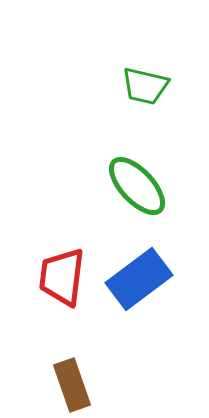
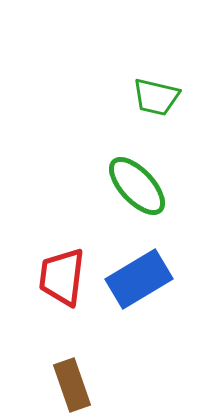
green trapezoid: moved 11 px right, 11 px down
blue rectangle: rotated 6 degrees clockwise
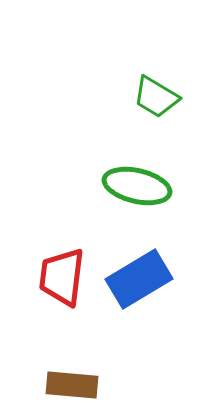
green trapezoid: rotated 18 degrees clockwise
green ellipse: rotated 34 degrees counterclockwise
brown rectangle: rotated 66 degrees counterclockwise
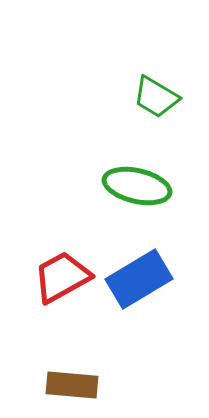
red trapezoid: rotated 54 degrees clockwise
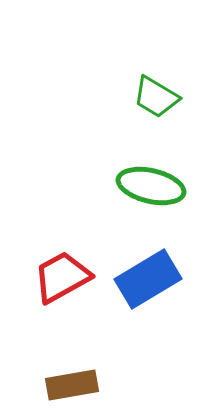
green ellipse: moved 14 px right
blue rectangle: moved 9 px right
brown rectangle: rotated 15 degrees counterclockwise
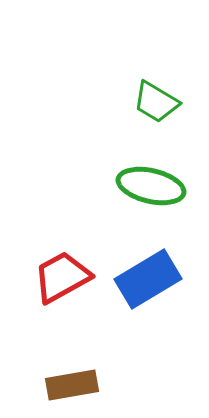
green trapezoid: moved 5 px down
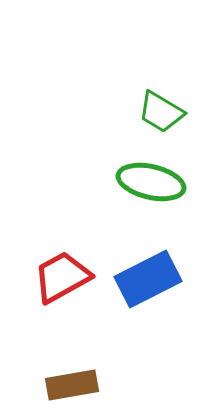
green trapezoid: moved 5 px right, 10 px down
green ellipse: moved 4 px up
blue rectangle: rotated 4 degrees clockwise
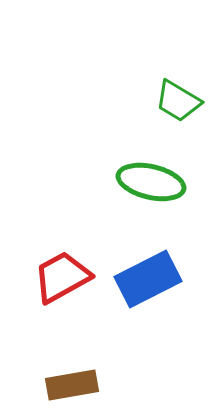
green trapezoid: moved 17 px right, 11 px up
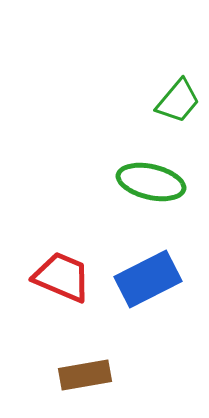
green trapezoid: rotated 81 degrees counterclockwise
red trapezoid: rotated 52 degrees clockwise
brown rectangle: moved 13 px right, 10 px up
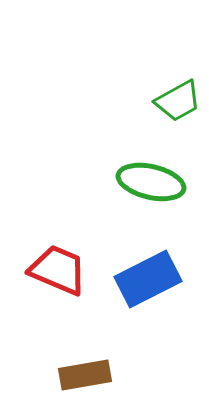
green trapezoid: rotated 21 degrees clockwise
red trapezoid: moved 4 px left, 7 px up
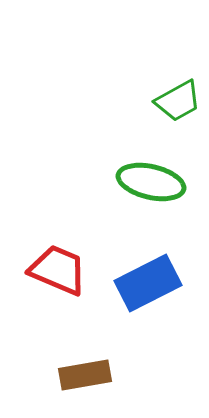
blue rectangle: moved 4 px down
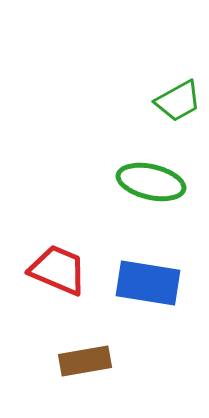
blue rectangle: rotated 36 degrees clockwise
brown rectangle: moved 14 px up
